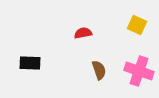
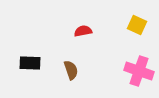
red semicircle: moved 2 px up
brown semicircle: moved 28 px left
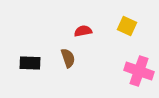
yellow square: moved 10 px left, 1 px down
brown semicircle: moved 3 px left, 12 px up
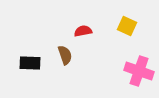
brown semicircle: moved 3 px left, 3 px up
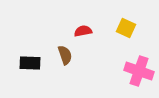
yellow square: moved 1 px left, 2 px down
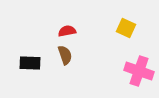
red semicircle: moved 16 px left
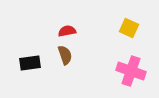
yellow square: moved 3 px right
black rectangle: rotated 10 degrees counterclockwise
pink cross: moved 8 px left
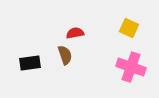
red semicircle: moved 8 px right, 2 px down
pink cross: moved 4 px up
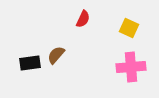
red semicircle: moved 8 px right, 14 px up; rotated 126 degrees clockwise
brown semicircle: moved 9 px left; rotated 120 degrees counterclockwise
pink cross: rotated 24 degrees counterclockwise
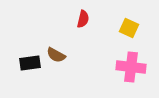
red semicircle: rotated 12 degrees counterclockwise
brown semicircle: rotated 102 degrees counterclockwise
pink cross: rotated 12 degrees clockwise
